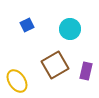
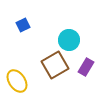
blue square: moved 4 px left
cyan circle: moved 1 px left, 11 px down
purple rectangle: moved 4 px up; rotated 18 degrees clockwise
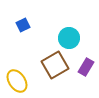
cyan circle: moved 2 px up
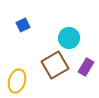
yellow ellipse: rotated 50 degrees clockwise
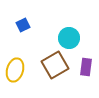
purple rectangle: rotated 24 degrees counterclockwise
yellow ellipse: moved 2 px left, 11 px up
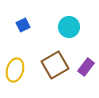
cyan circle: moved 11 px up
purple rectangle: rotated 30 degrees clockwise
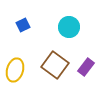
brown square: rotated 24 degrees counterclockwise
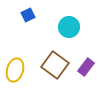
blue square: moved 5 px right, 10 px up
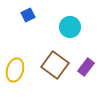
cyan circle: moved 1 px right
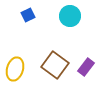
cyan circle: moved 11 px up
yellow ellipse: moved 1 px up
